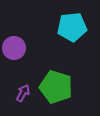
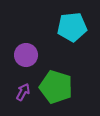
purple circle: moved 12 px right, 7 px down
purple arrow: moved 1 px up
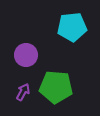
green pentagon: rotated 12 degrees counterclockwise
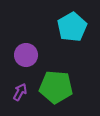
cyan pentagon: rotated 24 degrees counterclockwise
purple arrow: moved 3 px left
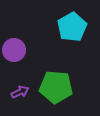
purple circle: moved 12 px left, 5 px up
purple arrow: rotated 36 degrees clockwise
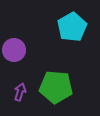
purple arrow: rotated 48 degrees counterclockwise
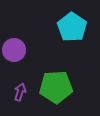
cyan pentagon: rotated 8 degrees counterclockwise
green pentagon: rotated 8 degrees counterclockwise
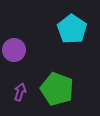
cyan pentagon: moved 2 px down
green pentagon: moved 1 px right, 2 px down; rotated 24 degrees clockwise
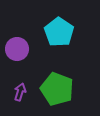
cyan pentagon: moved 13 px left, 3 px down
purple circle: moved 3 px right, 1 px up
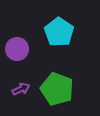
purple arrow: moved 1 px right, 3 px up; rotated 48 degrees clockwise
